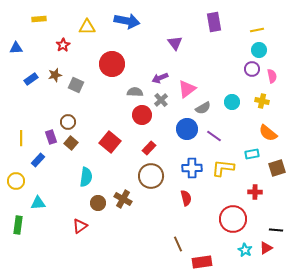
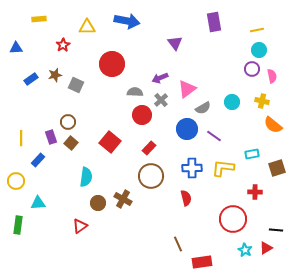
orange semicircle at (268, 133): moved 5 px right, 8 px up
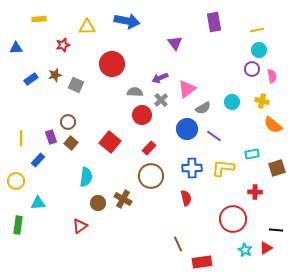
red star at (63, 45): rotated 16 degrees clockwise
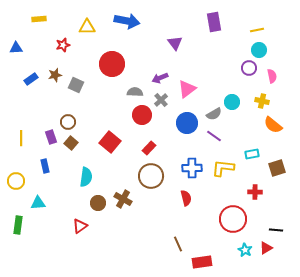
purple circle at (252, 69): moved 3 px left, 1 px up
gray semicircle at (203, 108): moved 11 px right, 6 px down
blue circle at (187, 129): moved 6 px up
blue rectangle at (38, 160): moved 7 px right, 6 px down; rotated 56 degrees counterclockwise
